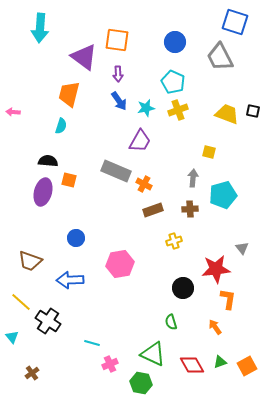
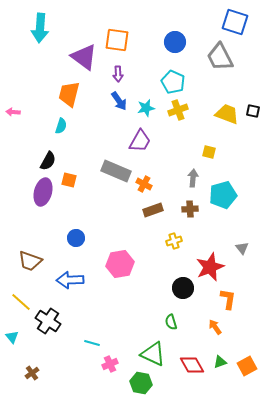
black semicircle at (48, 161): rotated 114 degrees clockwise
red star at (216, 269): moved 6 px left, 2 px up; rotated 16 degrees counterclockwise
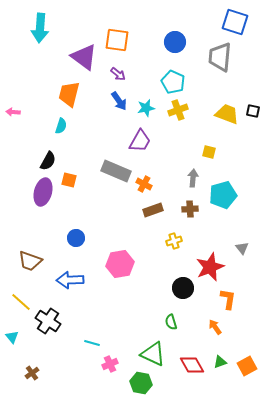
gray trapezoid at (220, 57): rotated 32 degrees clockwise
purple arrow at (118, 74): rotated 49 degrees counterclockwise
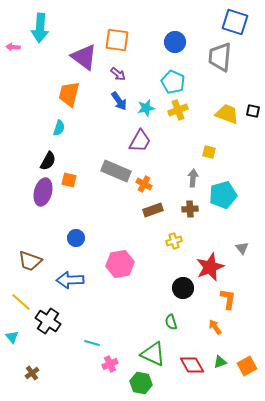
pink arrow at (13, 112): moved 65 px up
cyan semicircle at (61, 126): moved 2 px left, 2 px down
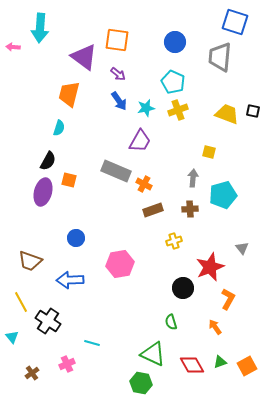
orange L-shape at (228, 299): rotated 20 degrees clockwise
yellow line at (21, 302): rotated 20 degrees clockwise
pink cross at (110, 364): moved 43 px left
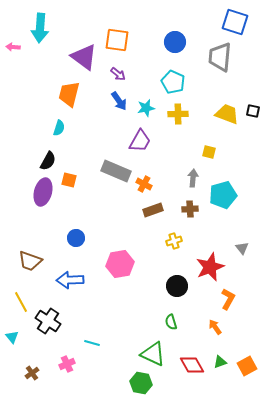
yellow cross at (178, 110): moved 4 px down; rotated 18 degrees clockwise
black circle at (183, 288): moved 6 px left, 2 px up
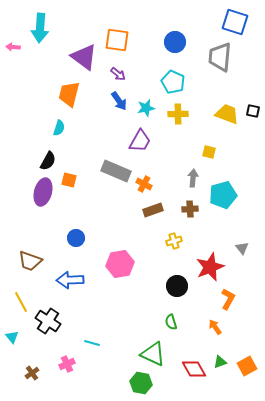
red diamond at (192, 365): moved 2 px right, 4 px down
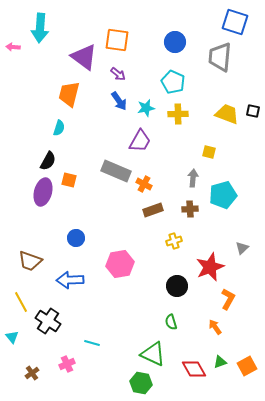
gray triangle at (242, 248): rotated 24 degrees clockwise
